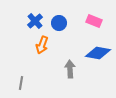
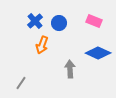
blue diamond: rotated 15 degrees clockwise
gray line: rotated 24 degrees clockwise
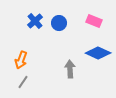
orange arrow: moved 21 px left, 15 px down
gray line: moved 2 px right, 1 px up
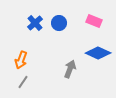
blue cross: moved 2 px down
gray arrow: rotated 24 degrees clockwise
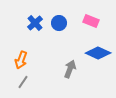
pink rectangle: moved 3 px left
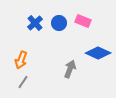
pink rectangle: moved 8 px left
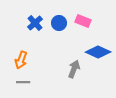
blue diamond: moved 1 px up
gray arrow: moved 4 px right
gray line: rotated 56 degrees clockwise
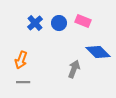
blue diamond: rotated 20 degrees clockwise
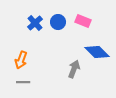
blue circle: moved 1 px left, 1 px up
blue diamond: moved 1 px left
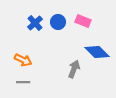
orange arrow: moved 2 px right; rotated 84 degrees counterclockwise
